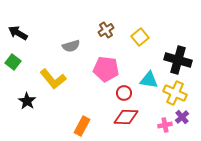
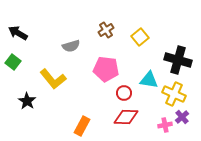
yellow cross: moved 1 px left, 1 px down
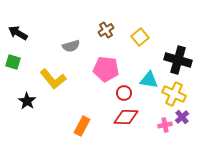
green square: rotated 21 degrees counterclockwise
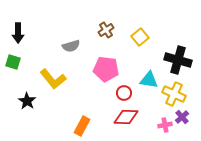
black arrow: rotated 120 degrees counterclockwise
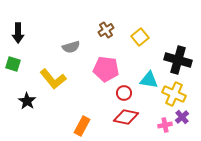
gray semicircle: moved 1 px down
green square: moved 2 px down
red diamond: rotated 10 degrees clockwise
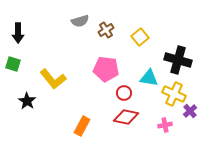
gray semicircle: moved 9 px right, 26 px up
cyan triangle: moved 2 px up
purple cross: moved 8 px right, 6 px up
